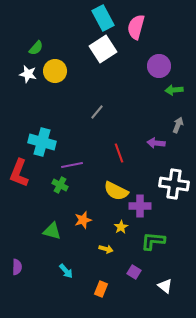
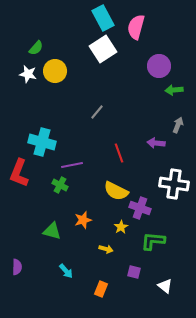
purple cross: moved 2 px down; rotated 20 degrees clockwise
purple square: rotated 16 degrees counterclockwise
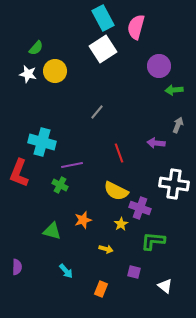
yellow star: moved 3 px up
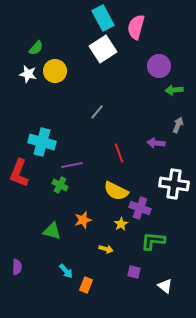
orange rectangle: moved 15 px left, 4 px up
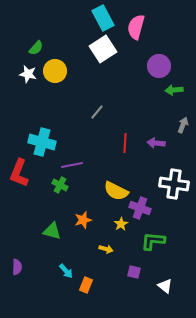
gray arrow: moved 5 px right
red line: moved 6 px right, 10 px up; rotated 24 degrees clockwise
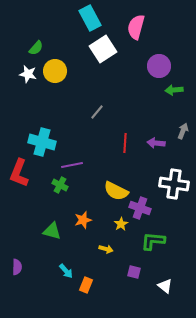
cyan rectangle: moved 13 px left
gray arrow: moved 6 px down
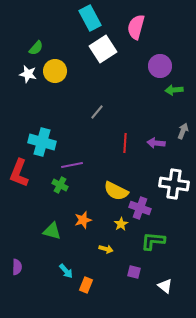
purple circle: moved 1 px right
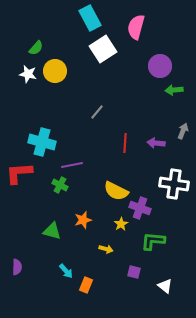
red L-shape: rotated 64 degrees clockwise
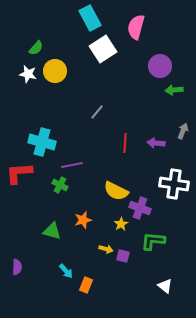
purple square: moved 11 px left, 16 px up
